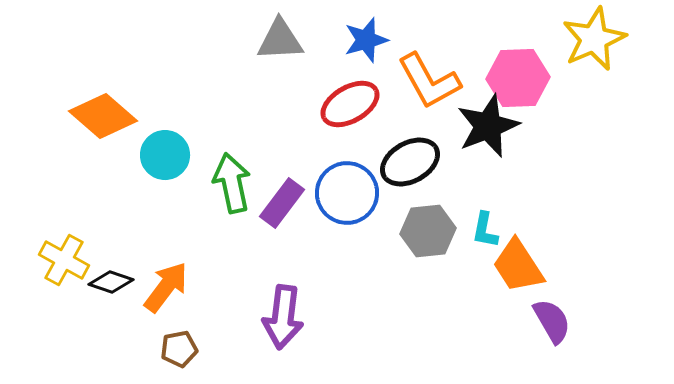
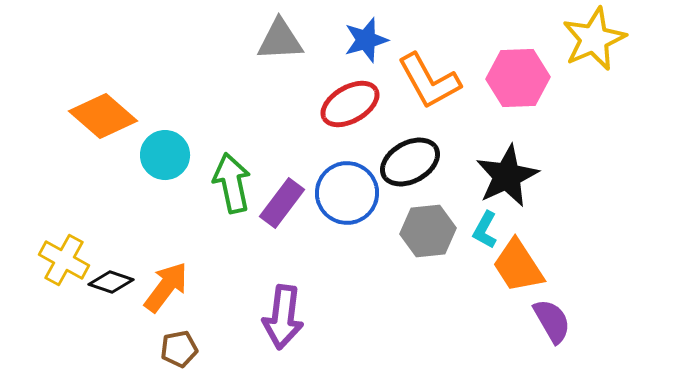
black star: moved 19 px right, 50 px down; rotated 4 degrees counterclockwise
cyan L-shape: rotated 18 degrees clockwise
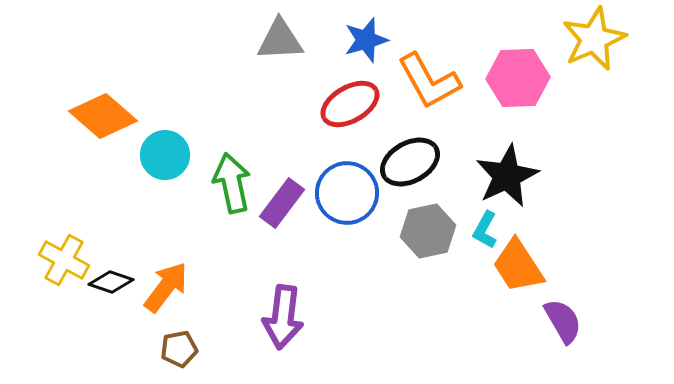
gray hexagon: rotated 6 degrees counterclockwise
purple semicircle: moved 11 px right
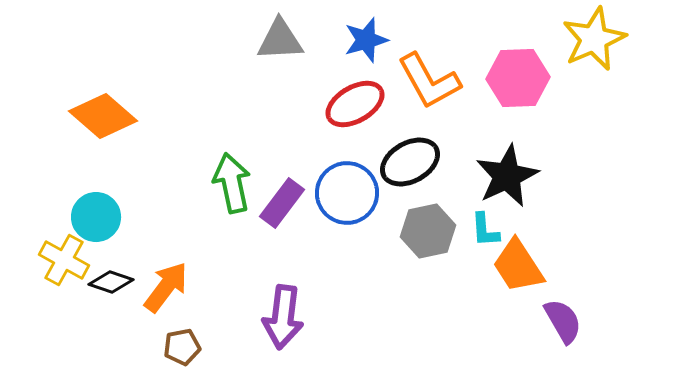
red ellipse: moved 5 px right
cyan circle: moved 69 px left, 62 px down
cyan L-shape: rotated 33 degrees counterclockwise
brown pentagon: moved 3 px right, 2 px up
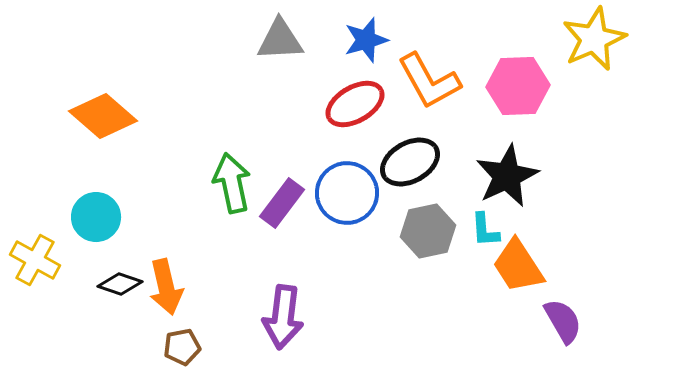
pink hexagon: moved 8 px down
yellow cross: moved 29 px left
black diamond: moved 9 px right, 2 px down
orange arrow: rotated 130 degrees clockwise
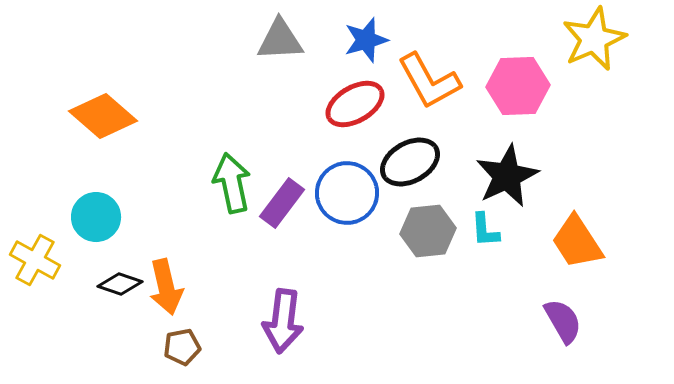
gray hexagon: rotated 6 degrees clockwise
orange trapezoid: moved 59 px right, 24 px up
purple arrow: moved 4 px down
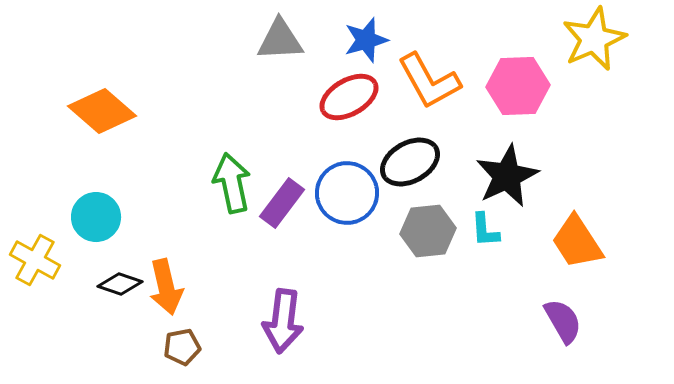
red ellipse: moved 6 px left, 7 px up
orange diamond: moved 1 px left, 5 px up
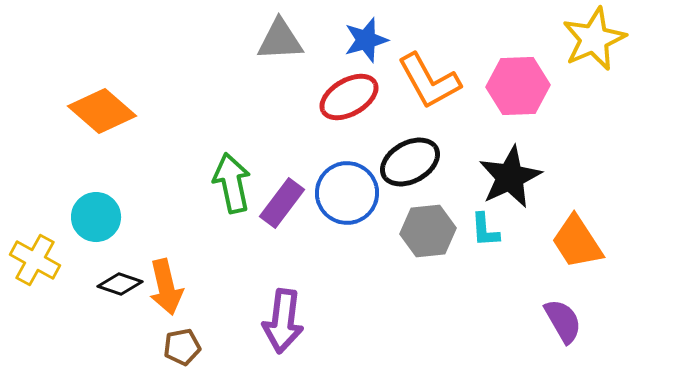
black star: moved 3 px right, 1 px down
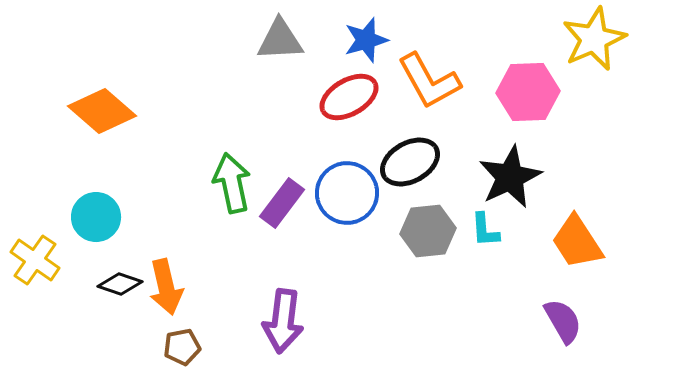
pink hexagon: moved 10 px right, 6 px down
yellow cross: rotated 6 degrees clockwise
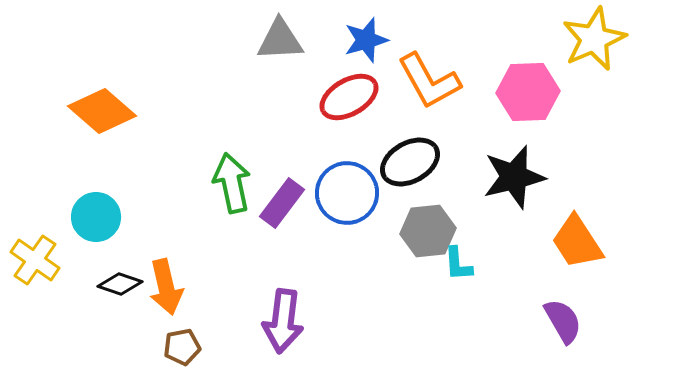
black star: moved 4 px right; rotated 12 degrees clockwise
cyan L-shape: moved 27 px left, 34 px down
